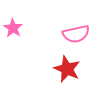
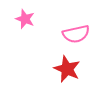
pink star: moved 12 px right, 9 px up; rotated 12 degrees counterclockwise
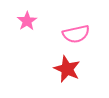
pink star: moved 2 px right, 2 px down; rotated 18 degrees clockwise
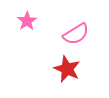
pink semicircle: rotated 20 degrees counterclockwise
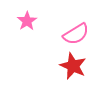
red star: moved 6 px right, 3 px up
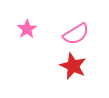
pink star: moved 8 px down
